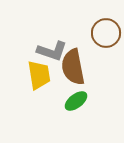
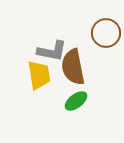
gray L-shape: rotated 8 degrees counterclockwise
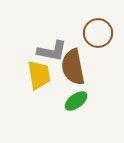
brown circle: moved 8 px left
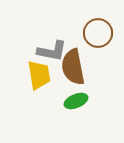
green ellipse: rotated 15 degrees clockwise
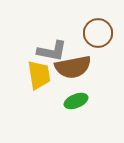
brown semicircle: rotated 90 degrees counterclockwise
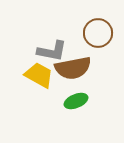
brown semicircle: moved 1 px down
yellow trapezoid: rotated 52 degrees counterclockwise
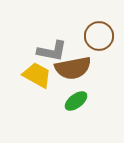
brown circle: moved 1 px right, 3 px down
yellow trapezoid: moved 2 px left
green ellipse: rotated 15 degrees counterclockwise
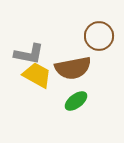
gray L-shape: moved 23 px left, 3 px down
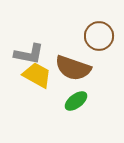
brown semicircle: rotated 30 degrees clockwise
